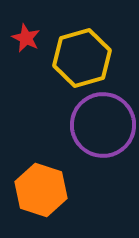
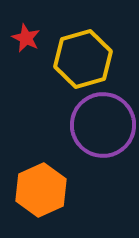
yellow hexagon: moved 1 px right, 1 px down
orange hexagon: rotated 18 degrees clockwise
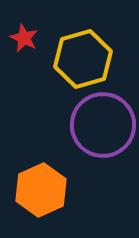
red star: moved 2 px left
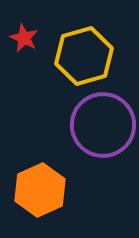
yellow hexagon: moved 1 px right, 3 px up
orange hexagon: moved 1 px left
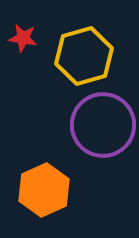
red star: moved 1 px left; rotated 16 degrees counterclockwise
orange hexagon: moved 4 px right
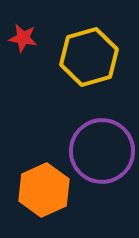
yellow hexagon: moved 5 px right, 1 px down
purple circle: moved 1 px left, 26 px down
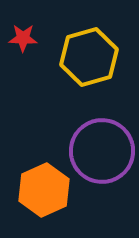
red star: rotated 8 degrees counterclockwise
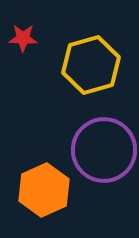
yellow hexagon: moved 2 px right, 8 px down
purple circle: moved 2 px right, 1 px up
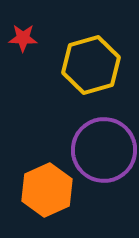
orange hexagon: moved 3 px right
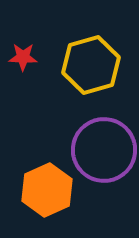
red star: moved 19 px down
